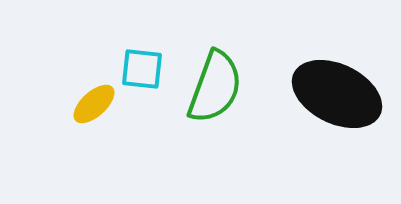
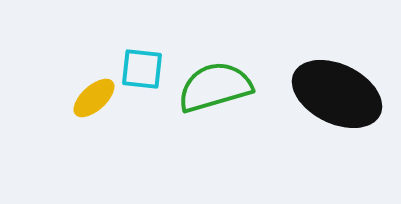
green semicircle: rotated 126 degrees counterclockwise
yellow ellipse: moved 6 px up
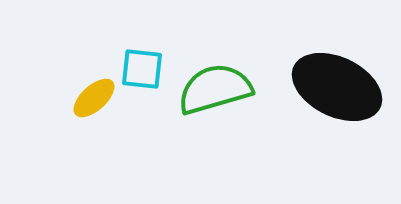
green semicircle: moved 2 px down
black ellipse: moved 7 px up
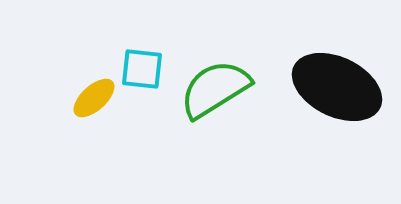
green semicircle: rotated 16 degrees counterclockwise
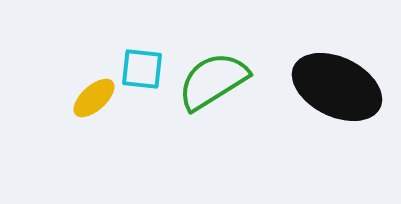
green semicircle: moved 2 px left, 8 px up
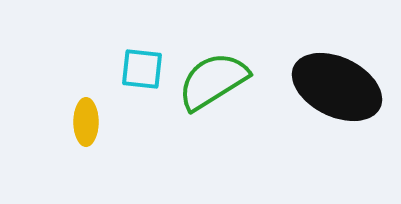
yellow ellipse: moved 8 px left, 24 px down; rotated 48 degrees counterclockwise
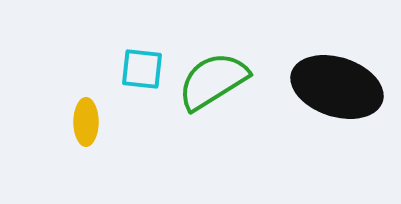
black ellipse: rotated 8 degrees counterclockwise
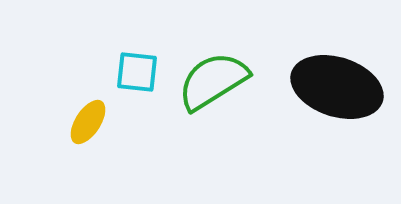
cyan square: moved 5 px left, 3 px down
yellow ellipse: moved 2 px right; rotated 33 degrees clockwise
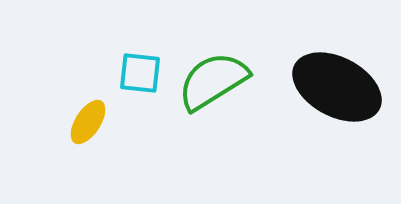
cyan square: moved 3 px right, 1 px down
black ellipse: rotated 10 degrees clockwise
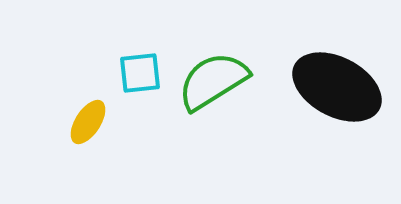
cyan square: rotated 12 degrees counterclockwise
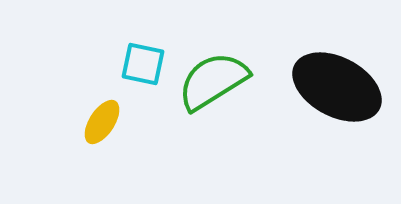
cyan square: moved 3 px right, 9 px up; rotated 18 degrees clockwise
yellow ellipse: moved 14 px right
